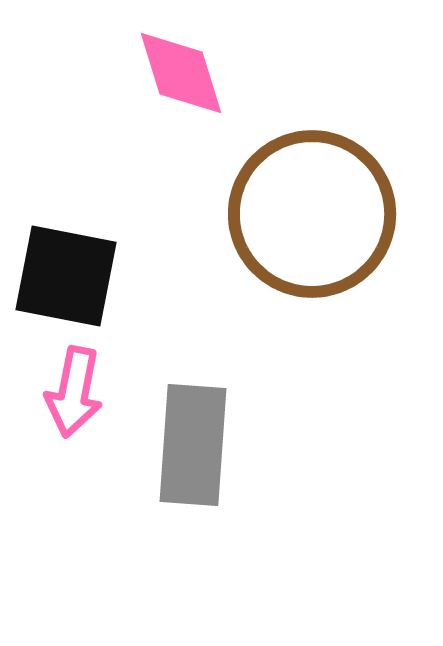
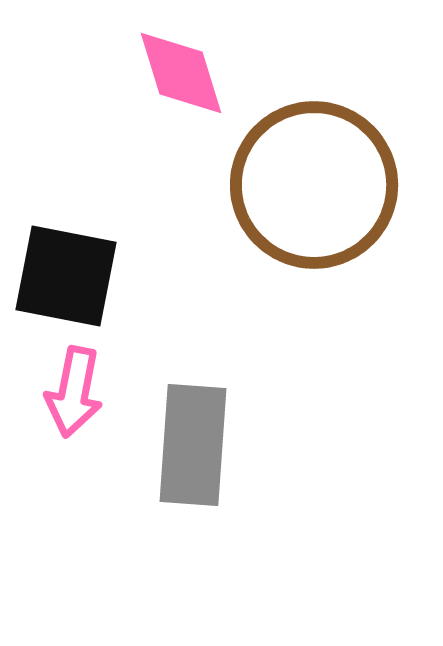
brown circle: moved 2 px right, 29 px up
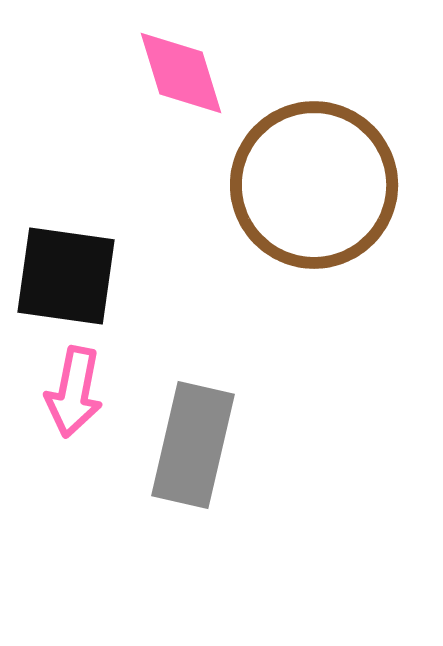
black square: rotated 3 degrees counterclockwise
gray rectangle: rotated 9 degrees clockwise
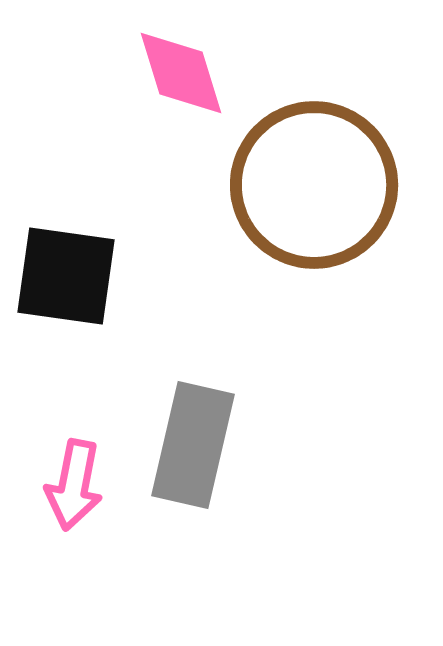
pink arrow: moved 93 px down
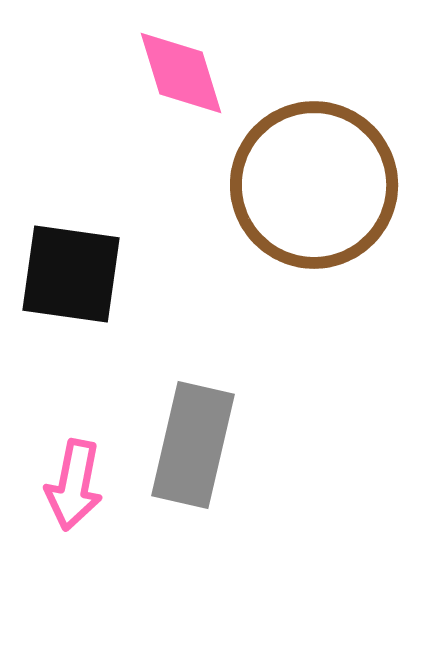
black square: moved 5 px right, 2 px up
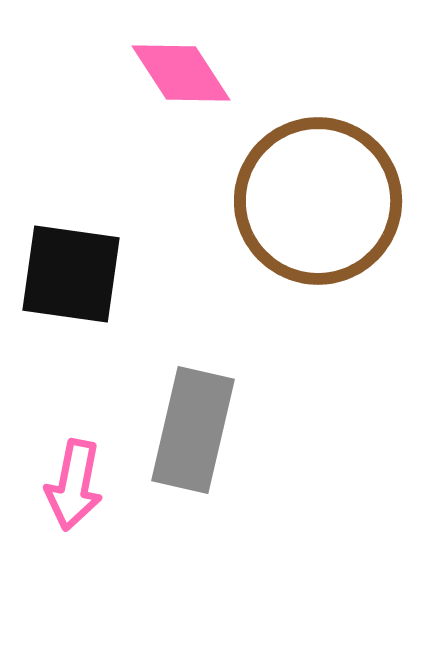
pink diamond: rotated 16 degrees counterclockwise
brown circle: moved 4 px right, 16 px down
gray rectangle: moved 15 px up
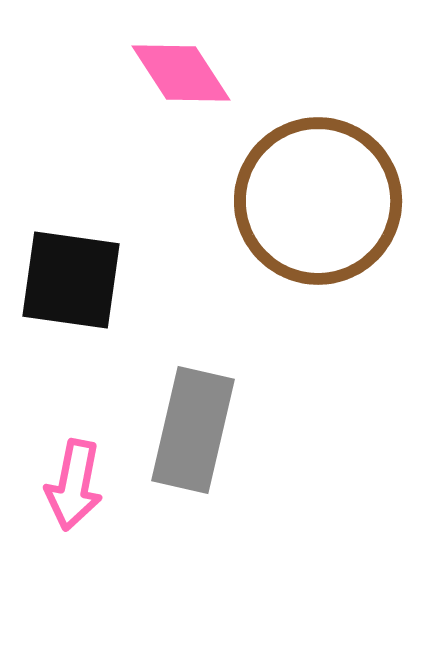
black square: moved 6 px down
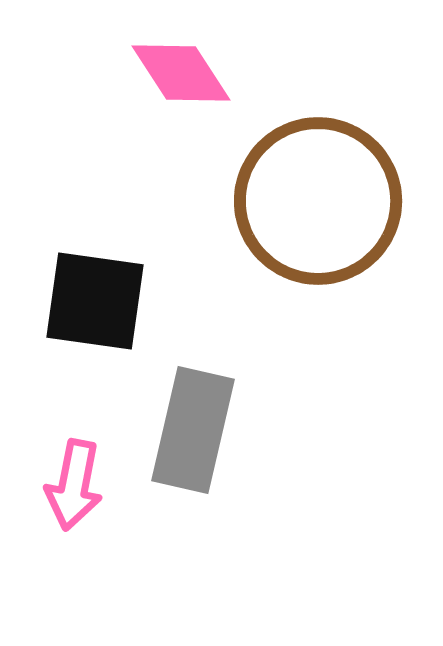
black square: moved 24 px right, 21 px down
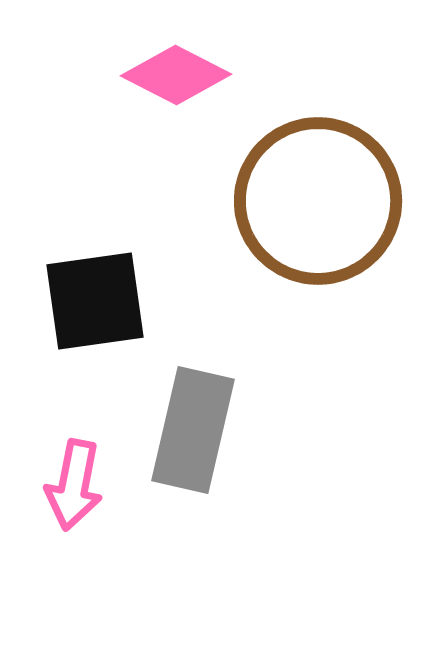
pink diamond: moved 5 px left, 2 px down; rotated 30 degrees counterclockwise
black square: rotated 16 degrees counterclockwise
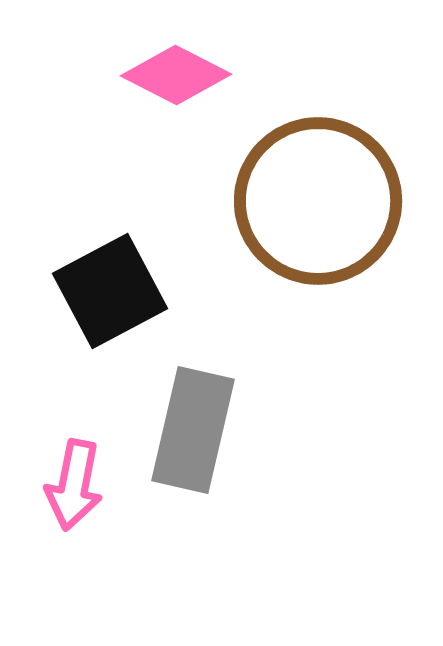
black square: moved 15 px right, 10 px up; rotated 20 degrees counterclockwise
